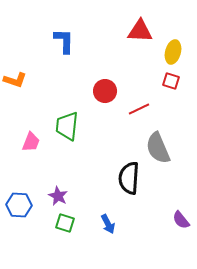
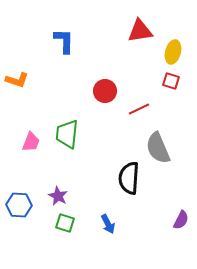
red triangle: rotated 12 degrees counterclockwise
orange L-shape: moved 2 px right
green trapezoid: moved 8 px down
purple semicircle: rotated 114 degrees counterclockwise
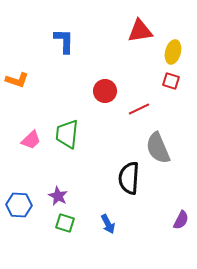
pink trapezoid: moved 2 px up; rotated 25 degrees clockwise
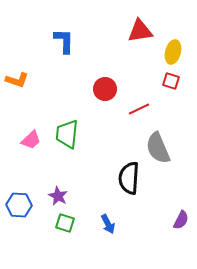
red circle: moved 2 px up
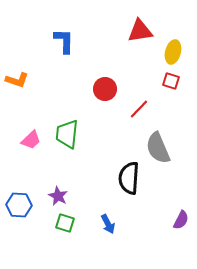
red line: rotated 20 degrees counterclockwise
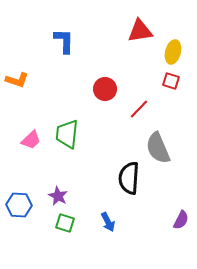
blue arrow: moved 2 px up
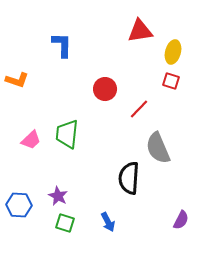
blue L-shape: moved 2 px left, 4 px down
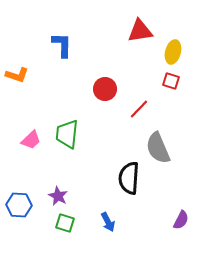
orange L-shape: moved 5 px up
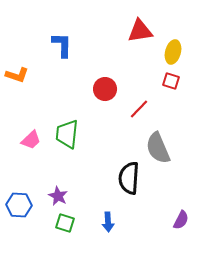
blue arrow: rotated 24 degrees clockwise
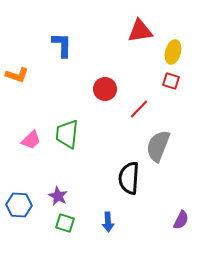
gray semicircle: moved 2 px up; rotated 44 degrees clockwise
